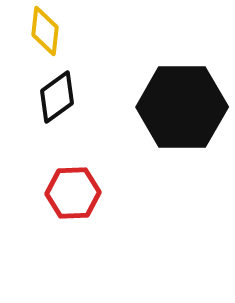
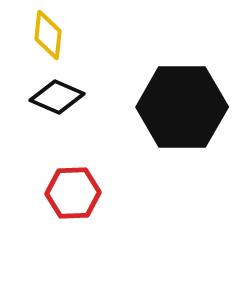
yellow diamond: moved 3 px right, 4 px down
black diamond: rotated 60 degrees clockwise
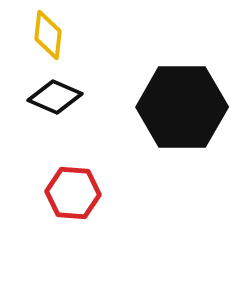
black diamond: moved 2 px left
red hexagon: rotated 6 degrees clockwise
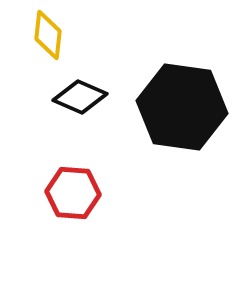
black diamond: moved 25 px right
black hexagon: rotated 8 degrees clockwise
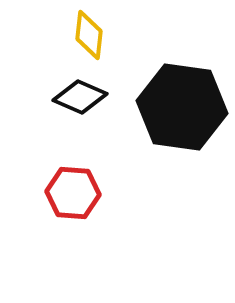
yellow diamond: moved 41 px right
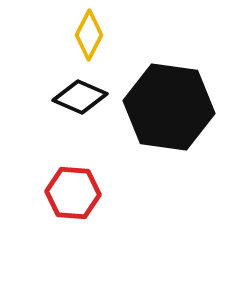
yellow diamond: rotated 21 degrees clockwise
black hexagon: moved 13 px left
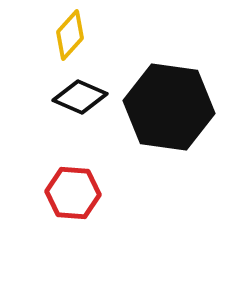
yellow diamond: moved 19 px left; rotated 15 degrees clockwise
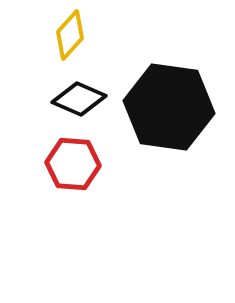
black diamond: moved 1 px left, 2 px down
red hexagon: moved 29 px up
